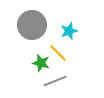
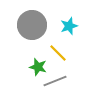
cyan star: moved 5 px up
green star: moved 3 px left, 4 px down
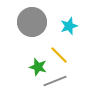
gray circle: moved 3 px up
yellow line: moved 1 px right, 2 px down
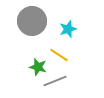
gray circle: moved 1 px up
cyan star: moved 1 px left, 3 px down
yellow line: rotated 12 degrees counterclockwise
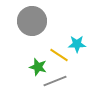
cyan star: moved 9 px right, 15 px down; rotated 18 degrees clockwise
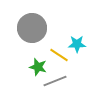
gray circle: moved 7 px down
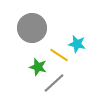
cyan star: rotated 12 degrees clockwise
gray line: moved 1 px left, 2 px down; rotated 20 degrees counterclockwise
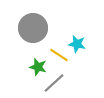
gray circle: moved 1 px right
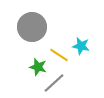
gray circle: moved 1 px left, 1 px up
cyan star: moved 4 px right, 2 px down
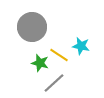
green star: moved 2 px right, 4 px up
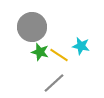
green star: moved 11 px up
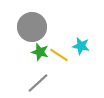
gray line: moved 16 px left
